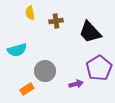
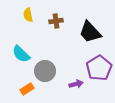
yellow semicircle: moved 2 px left, 2 px down
cyan semicircle: moved 4 px right, 4 px down; rotated 60 degrees clockwise
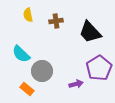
gray circle: moved 3 px left
orange rectangle: rotated 72 degrees clockwise
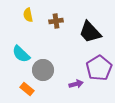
gray circle: moved 1 px right, 1 px up
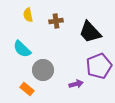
cyan semicircle: moved 1 px right, 5 px up
purple pentagon: moved 2 px up; rotated 10 degrees clockwise
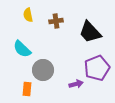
purple pentagon: moved 2 px left, 2 px down
orange rectangle: rotated 56 degrees clockwise
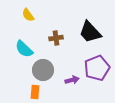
yellow semicircle: rotated 24 degrees counterclockwise
brown cross: moved 17 px down
cyan semicircle: moved 2 px right
purple arrow: moved 4 px left, 4 px up
orange rectangle: moved 8 px right, 3 px down
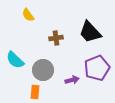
cyan semicircle: moved 9 px left, 11 px down
